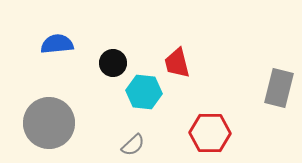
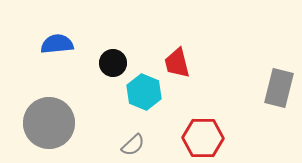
cyan hexagon: rotated 16 degrees clockwise
red hexagon: moved 7 px left, 5 px down
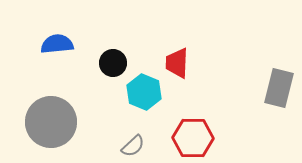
red trapezoid: rotated 16 degrees clockwise
gray circle: moved 2 px right, 1 px up
red hexagon: moved 10 px left
gray semicircle: moved 1 px down
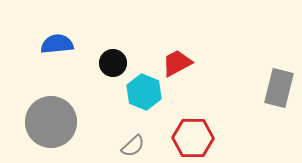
red trapezoid: rotated 60 degrees clockwise
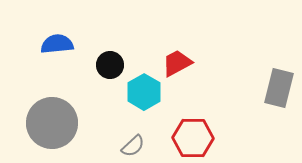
black circle: moved 3 px left, 2 px down
cyan hexagon: rotated 8 degrees clockwise
gray circle: moved 1 px right, 1 px down
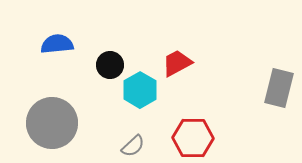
cyan hexagon: moved 4 px left, 2 px up
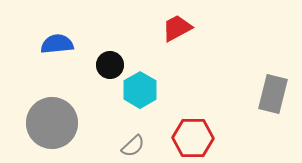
red trapezoid: moved 35 px up
gray rectangle: moved 6 px left, 6 px down
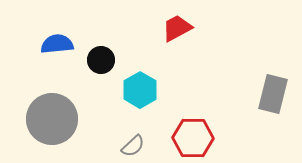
black circle: moved 9 px left, 5 px up
gray circle: moved 4 px up
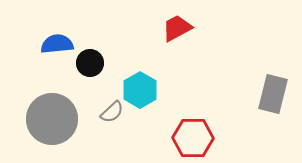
black circle: moved 11 px left, 3 px down
gray semicircle: moved 21 px left, 34 px up
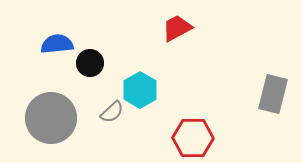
gray circle: moved 1 px left, 1 px up
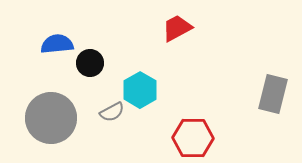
gray semicircle: rotated 15 degrees clockwise
